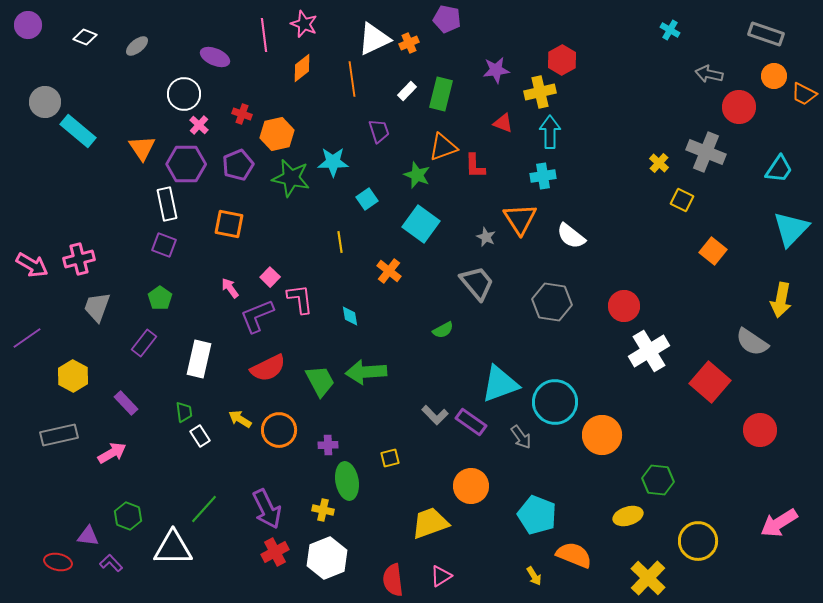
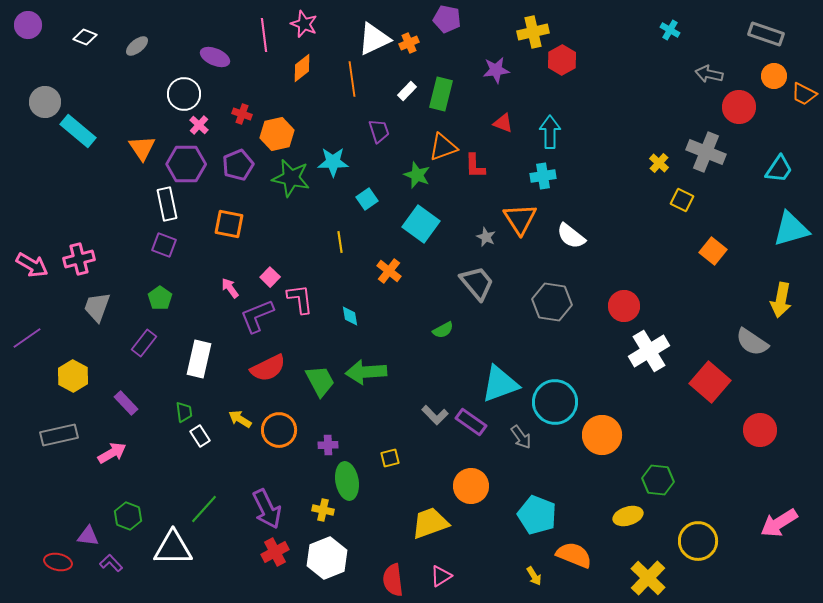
yellow cross at (540, 92): moved 7 px left, 60 px up
cyan triangle at (791, 229): rotated 30 degrees clockwise
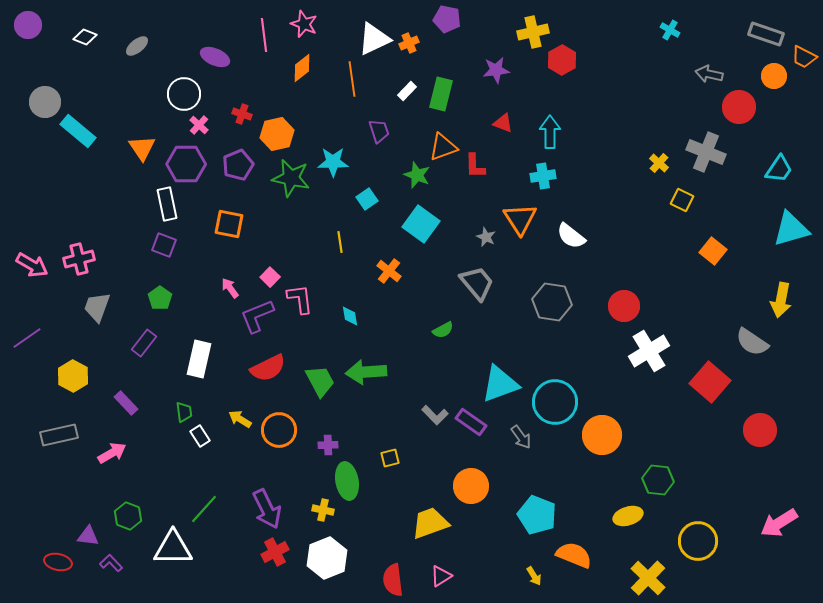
orange trapezoid at (804, 94): moved 37 px up
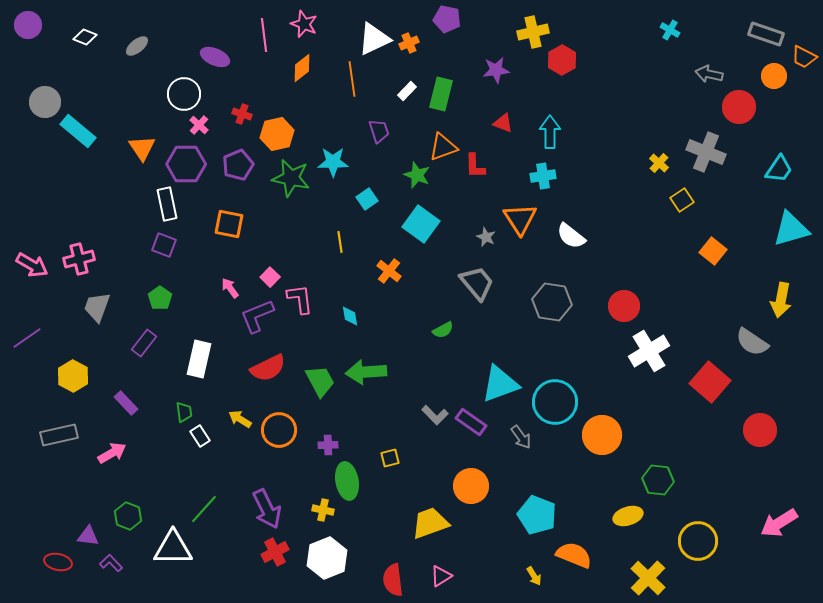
yellow square at (682, 200): rotated 30 degrees clockwise
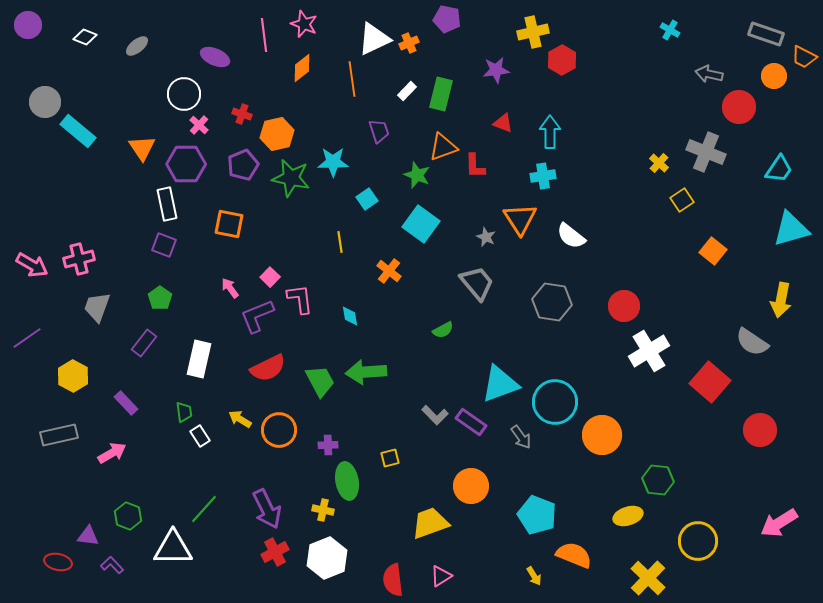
purple pentagon at (238, 165): moved 5 px right
purple L-shape at (111, 563): moved 1 px right, 2 px down
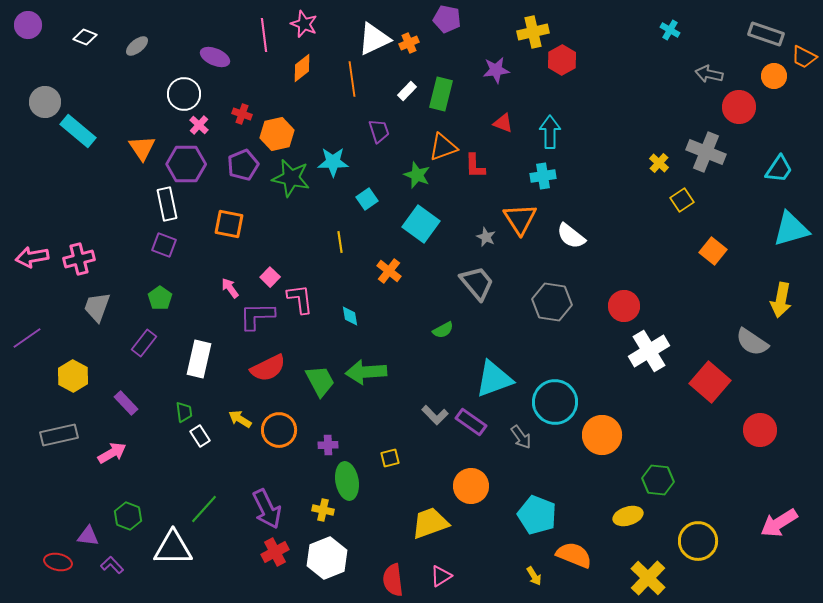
pink arrow at (32, 265): moved 8 px up; rotated 140 degrees clockwise
purple L-shape at (257, 316): rotated 21 degrees clockwise
cyan triangle at (500, 384): moved 6 px left, 5 px up
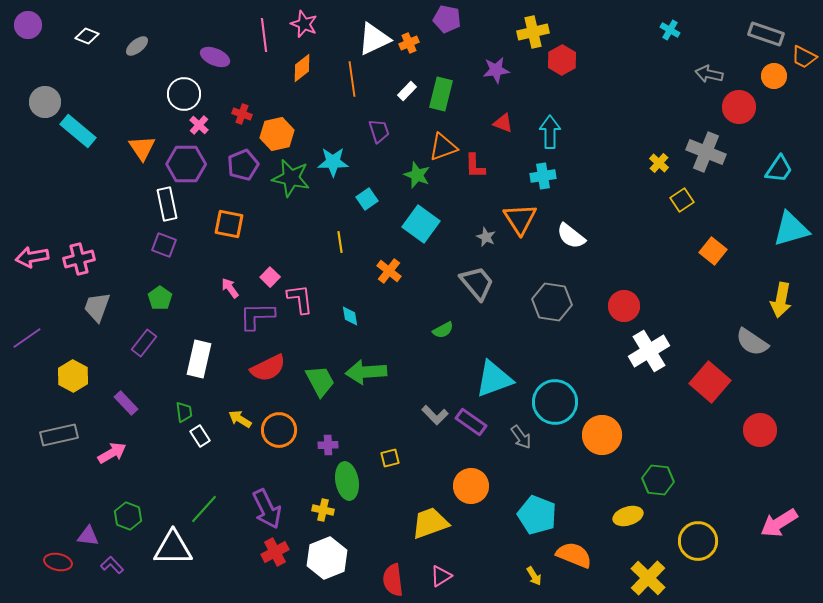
white diamond at (85, 37): moved 2 px right, 1 px up
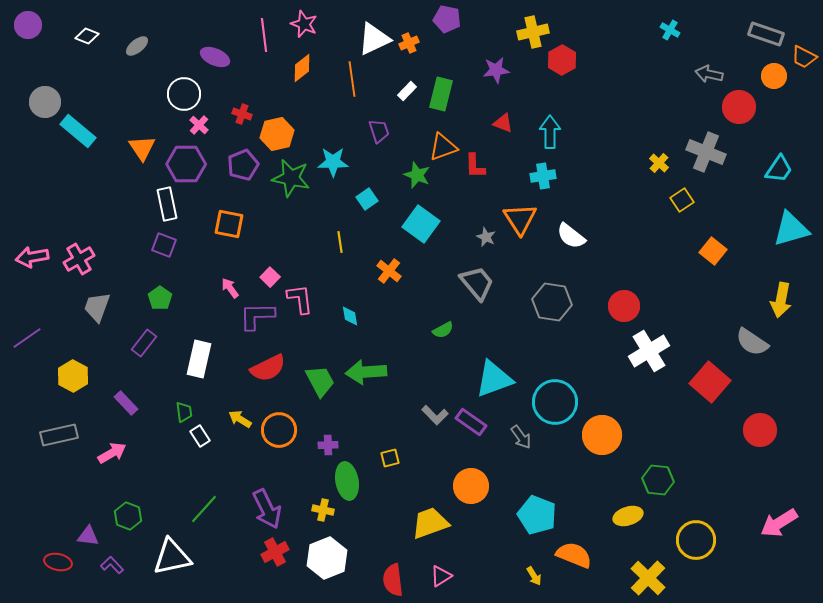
pink cross at (79, 259): rotated 16 degrees counterclockwise
yellow circle at (698, 541): moved 2 px left, 1 px up
white triangle at (173, 548): moved 1 px left, 9 px down; rotated 12 degrees counterclockwise
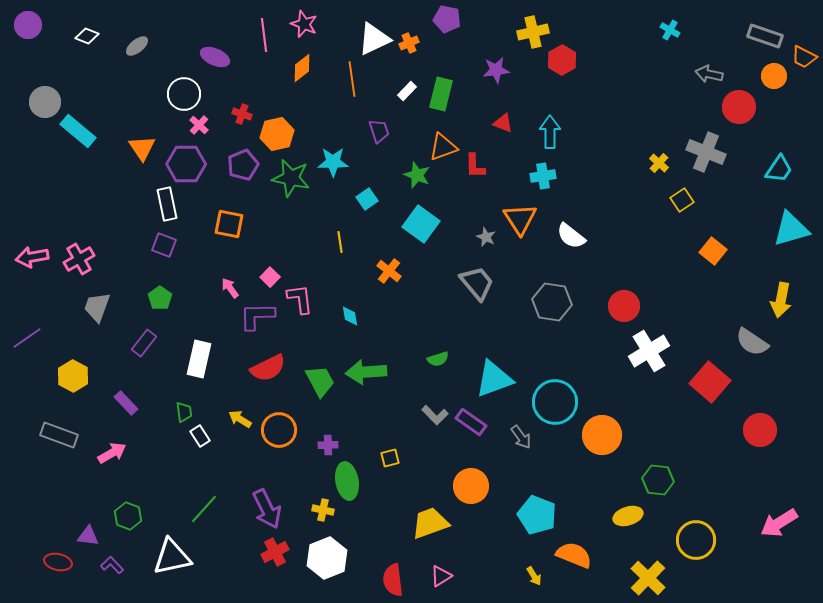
gray rectangle at (766, 34): moved 1 px left, 2 px down
green semicircle at (443, 330): moved 5 px left, 29 px down; rotated 10 degrees clockwise
gray rectangle at (59, 435): rotated 33 degrees clockwise
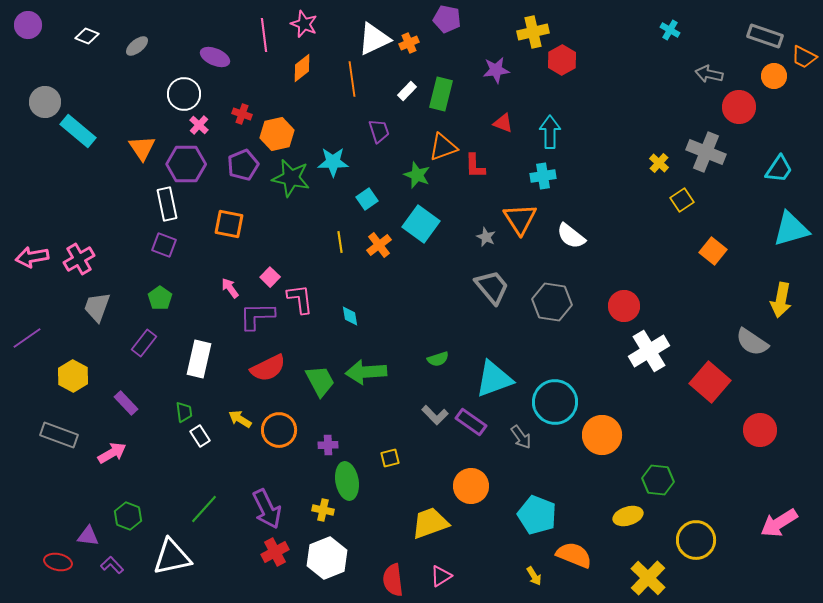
orange cross at (389, 271): moved 10 px left, 26 px up; rotated 15 degrees clockwise
gray trapezoid at (477, 283): moved 15 px right, 4 px down
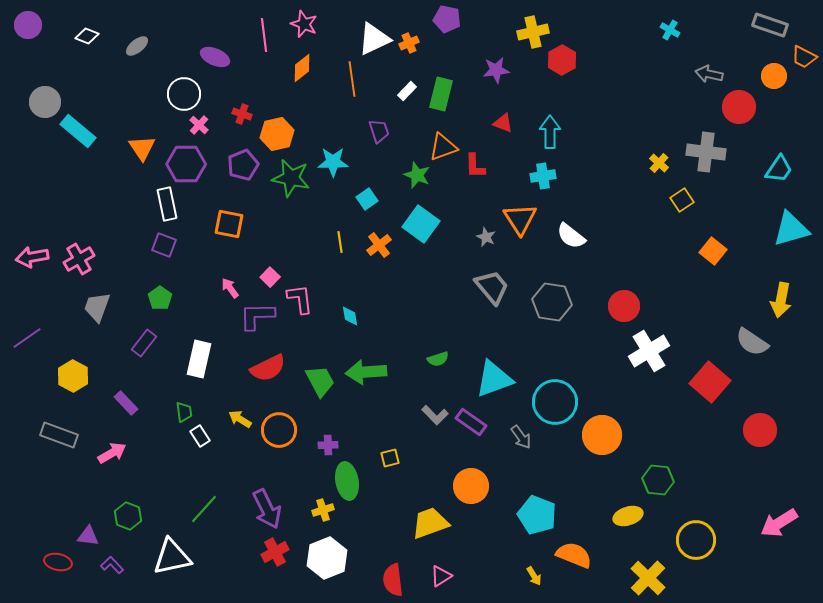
gray rectangle at (765, 36): moved 5 px right, 11 px up
gray cross at (706, 152): rotated 15 degrees counterclockwise
yellow cross at (323, 510): rotated 30 degrees counterclockwise
